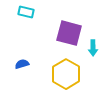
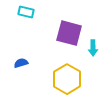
blue semicircle: moved 1 px left, 1 px up
yellow hexagon: moved 1 px right, 5 px down
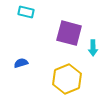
yellow hexagon: rotated 8 degrees clockwise
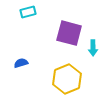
cyan rectangle: moved 2 px right; rotated 28 degrees counterclockwise
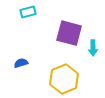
yellow hexagon: moved 3 px left
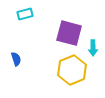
cyan rectangle: moved 3 px left, 2 px down
blue semicircle: moved 5 px left, 4 px up; rotated 88 degrees clockwise
yellow hexagon: moved 8 px right, 9 px up
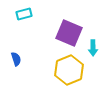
cyan rectangle: moved 1 px left
purple square: rotated 8 degrees clockwise
yellow hexagon: moved 3 px left
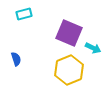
cyan arrow: rotated 63 degrees counterclockwise
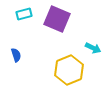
purple square: moved 12 px left, 14 px up
blue semicircle: moved 4 px up
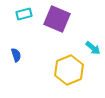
cyan arrow: rotated 14 degrees clockwise
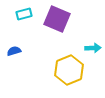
cyan arrow: rotated 42 degrees counterclockwise
blue semicircle: moved 2 px left, 4 px up; rotated 88 degrees counterclockwise
